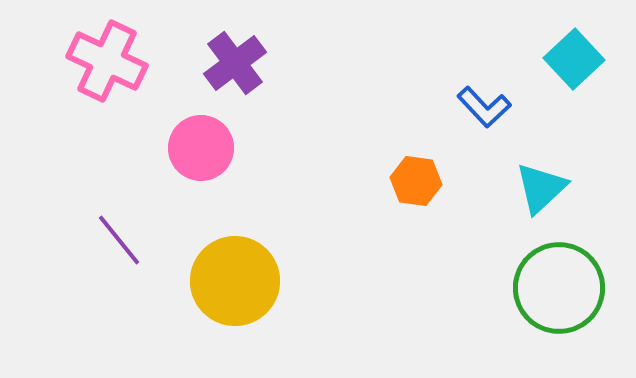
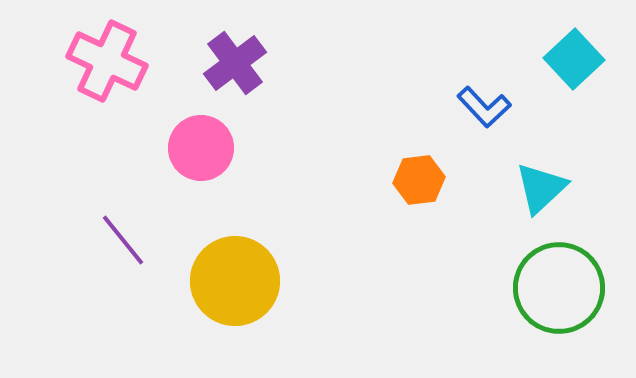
orange hexagon: moved 3 px right, 1 px up; rotated 15 degrees counterclockwise
purple line: moved 4 px right
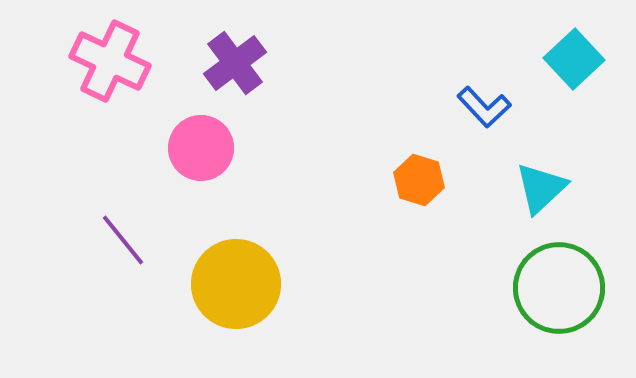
pink cross: moved 3 px right
orange hexagon: rotated 24 degrees clockwise
yellow circle: moved 1 px right, 3 px down
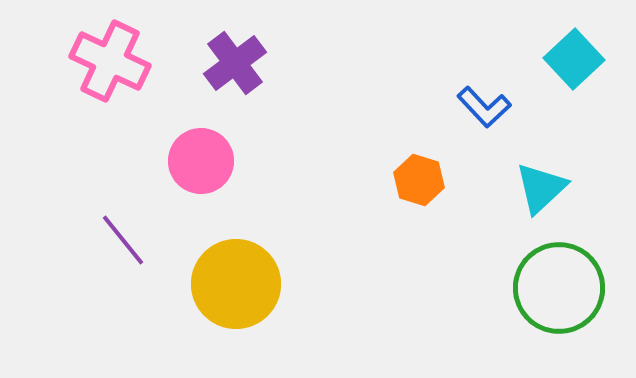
pink circle: moved 13 px down
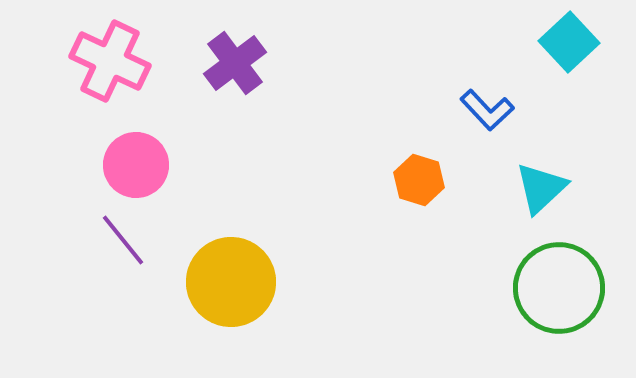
cyan square: moved 5 px left, 17 px up
blue L-shape: moved 3 px right, 3 px down
pink circle: moved 65 px left, 4 px down
yellow circle: moved 5 px left, 2 px up
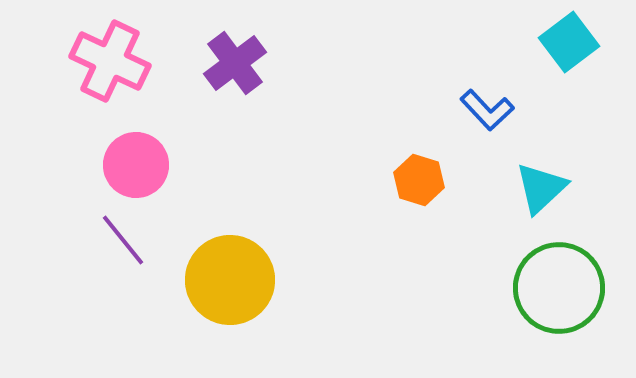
cyan square: rotated 6 degrees clockwise
yellow circle: moved 1 px left, 2 px up
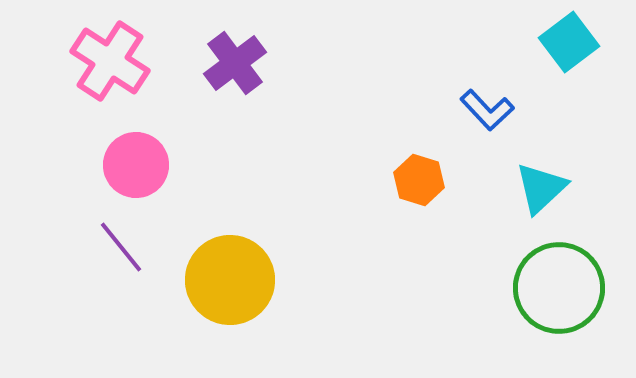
pink cross: rotated 8 degrees clockwise
purple line: moved 2 px left, 7 px down
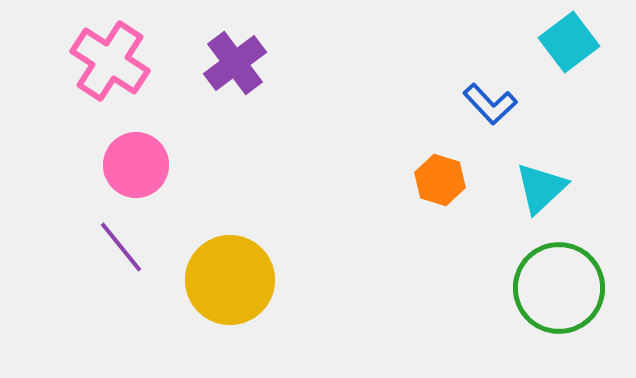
blue L-shape: moved 3 px right, 6 px up
orange hexagon: moved 21 px right
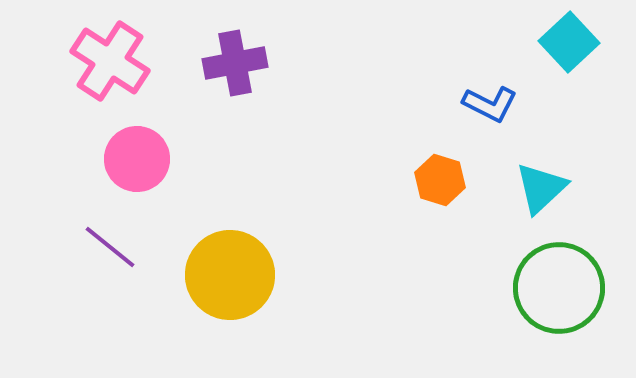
cyan square: rotated 6 degrees counterclockwise
purple cross: rotated 26 degrees clockwise
blue L-shape: rotated 20 degrees counterclockwise
pink circle: moved 1 px right, 6 px up
purple line: moved 11 px left; rotated 12 degrees counterclockwise
yellow circle: moved 5 px up
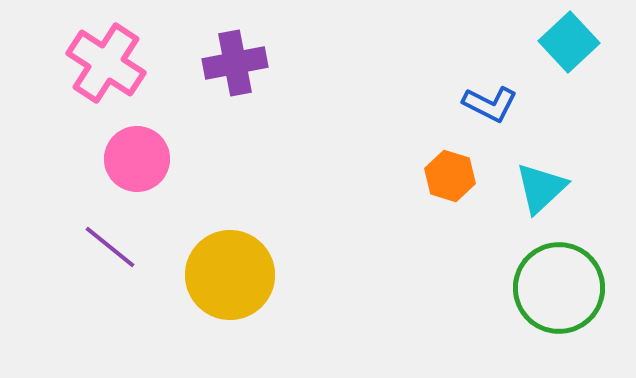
pink cross: moved 4 px left, 2 px down
orange hexagon: moved 10 px right, 4 px up
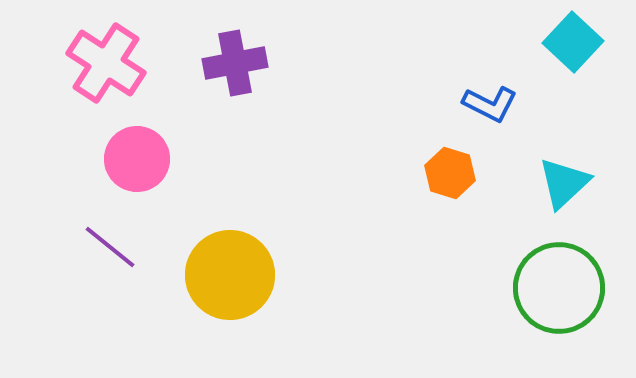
cyan square: moved 4 px right; rotated 4 degrees counterclockwise
orange hexagon: moved 3 px up
cyan triangle: moved 23 px right, 5 px up
